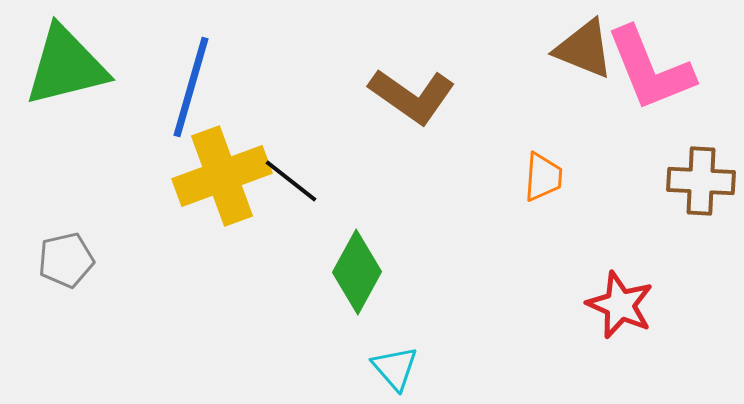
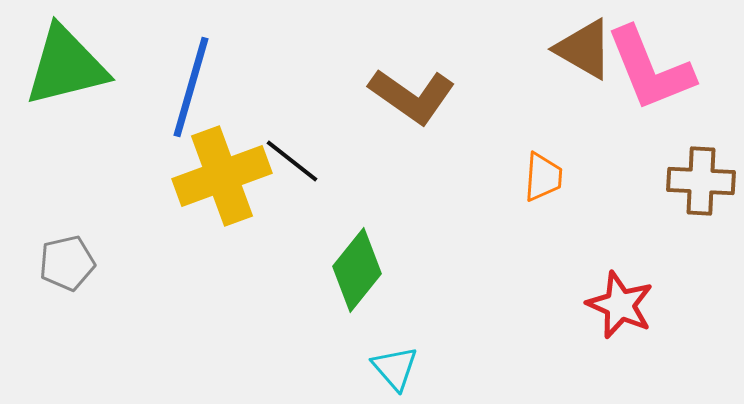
brown triangle: rotated 8 degrees clockwise
black line: moved 1 px right, 20 px up
gray pentagon: moved 1 px right, 3 px down
green diamond: moved 2 px up; rotated 10 degrees clockwise
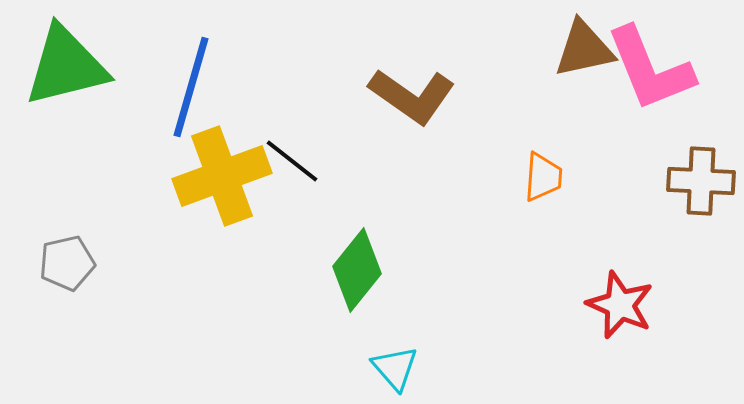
brown triangle: rotated 42 degrees counterclockwise
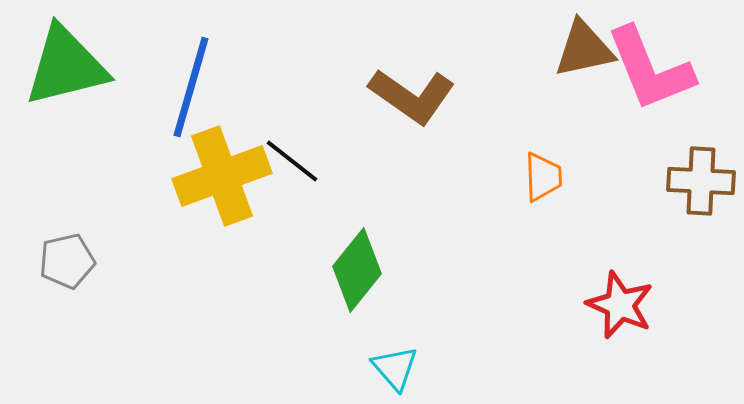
orange trapezoid: rotated 6 degrees counterclockwise
gray pentagon: moved 2 px up
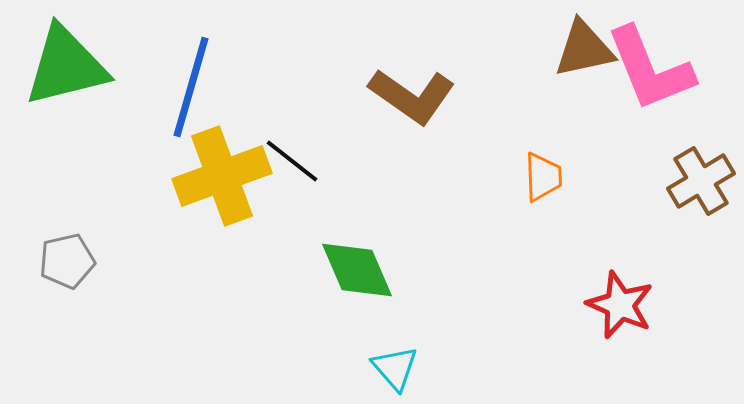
brown cross: rotated 34 degrees counterclockwise
green diamond: rotated 62 degrees counterclockwise
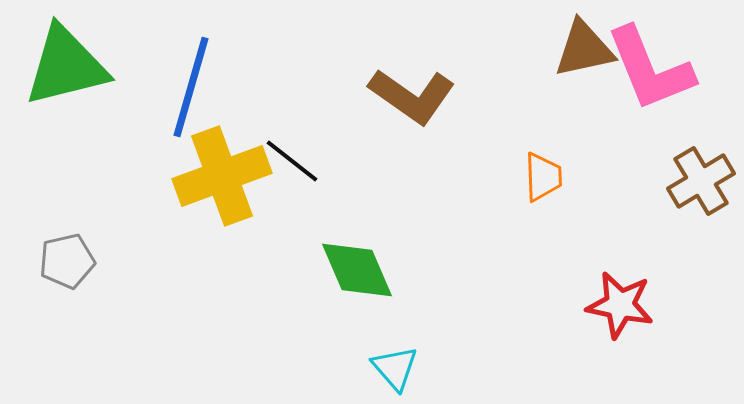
red star: rotated 12 degrees counterclockwise
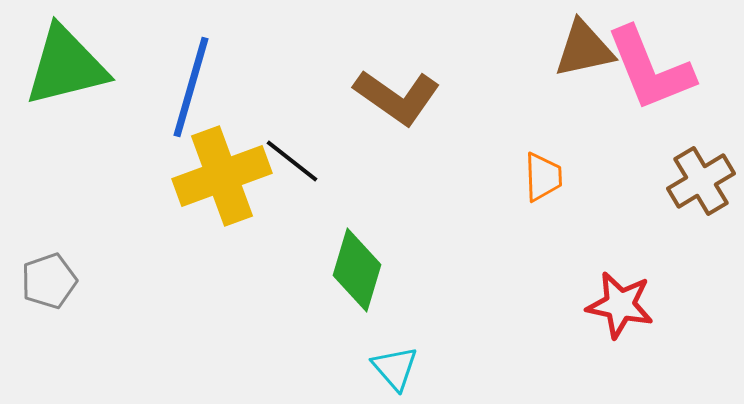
brown L-shape: moved 15 px left, 1 px down
gray pentagon: moved 18 px left, 20 px down; rotated 6 degrees counterclockwise
green diamond: rotated 40 degrees clockwise
